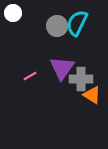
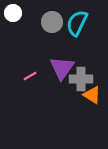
gray circle: moved 5 px left, 4 px up
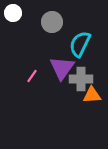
cyan semicircle: moved 3 px right, 21 px down
pink line: moved 2 px right; rotated 24 degrees counterclockwise
orange triangle: rotated 36 degrees counterclockwise
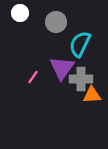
white circle: moved 7 px right
gray circle: moved 4 px right
pink line: moved 1 px right, 1 px down
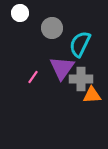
gray circle: moved 4 px left, 6 px down
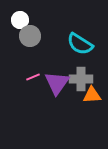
white circle: moved 7 px down
gray circle: moved 22 px left, 8 px down
cyan semicircle: rotated 84 degrees counterclockwise
purple triangle: moved 5 px left, 15 px down
pink line: rotated 32 degrees clockwise
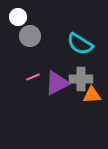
white circle: moved 2 px left, 3 px up
purple triangle: rotated 28 degrees clockwise
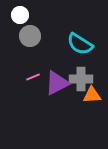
white circle: moved 2 px right, 2 px up
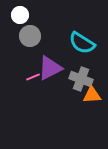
cyan semicircle: moved 2 px right, 1 px up
gray cross: rotated 20 degrees clockwise
purple triangle: moved 7 px left, 15 px up
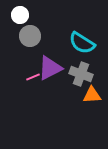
gray cross: moved 5 px up
